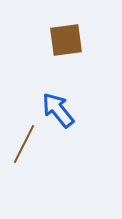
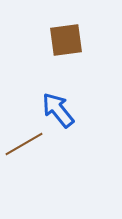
brown line: rotated 33 degrees clockwise
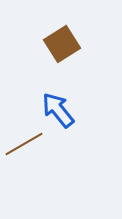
brown square: moved 4 px left, 4 px down; rotated 24 degrees counterclockwise
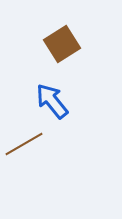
blue arrow: moved 6 px left, 9 px up
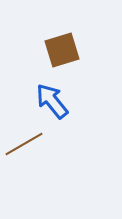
brown square: moved 6 px down; rotated 15 degrees clockwise
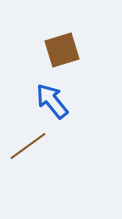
brown line: moved 4 px right, 2 px down; rotated 6 degrees counterclockwise
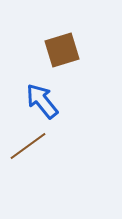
blue arrow: moved 10 px left
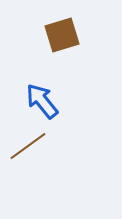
brown square: moved 15 px up
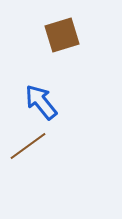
blue arrow: moved 1 px left, 1 px down
